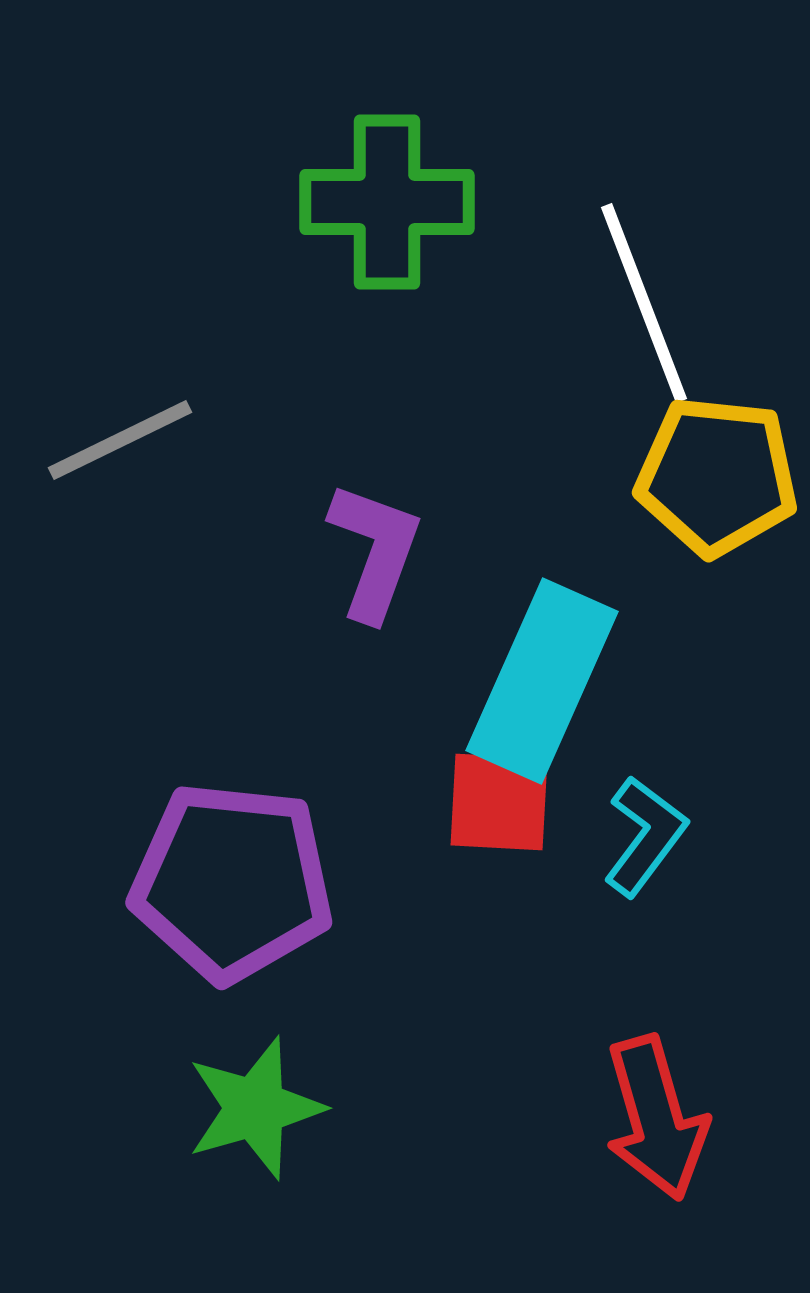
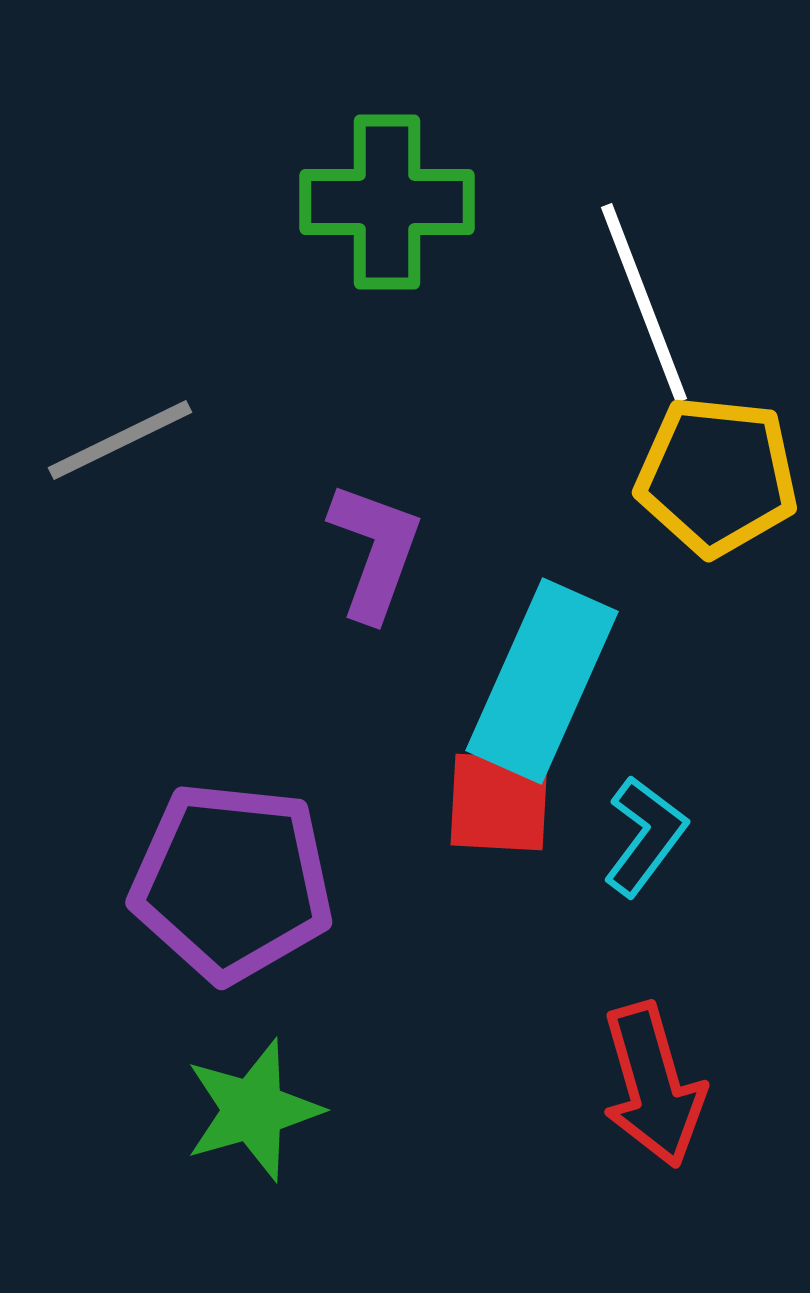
green star: moved 2 px left, 2 px down
red arrow: moved 3 px left, 33 px up
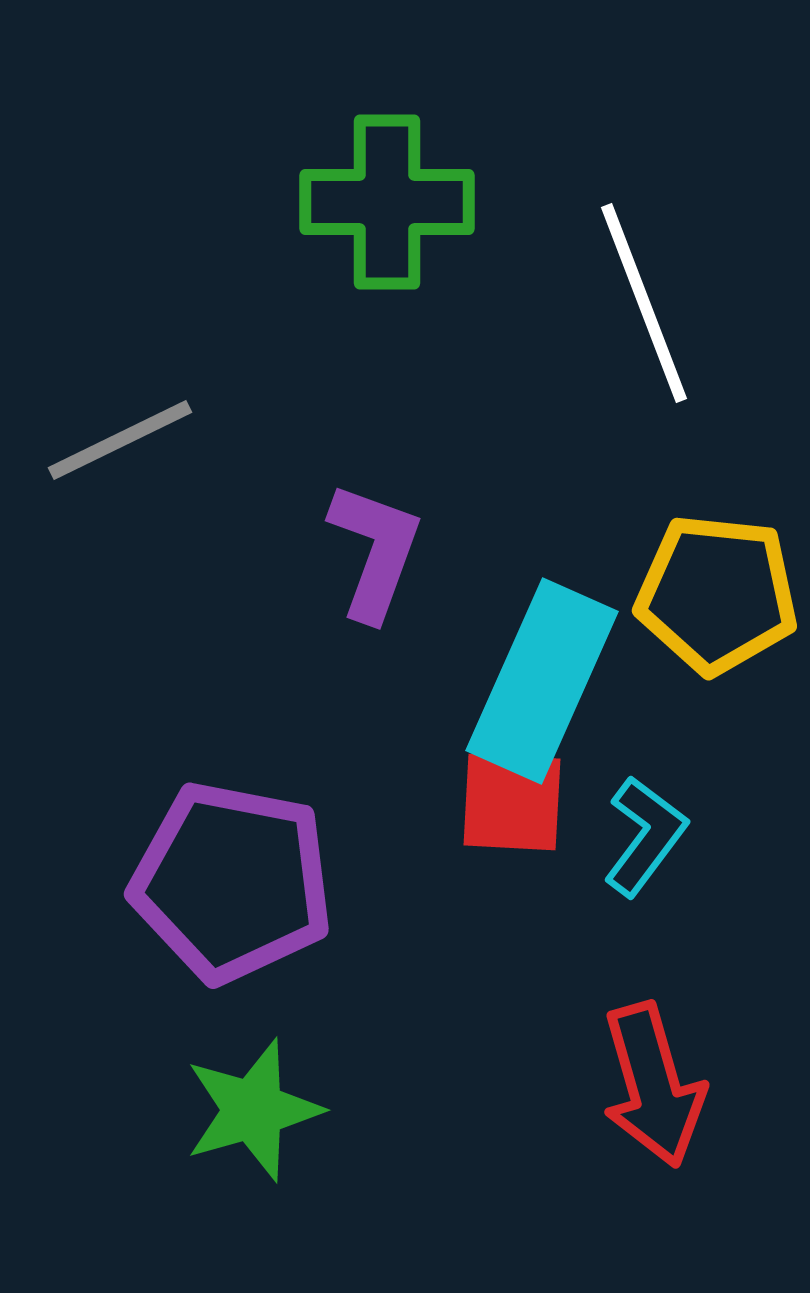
yellow pentagon: moved 118 px down
red square: moved 13 px right
purple pentagon: rotated 5 degrees clockwise
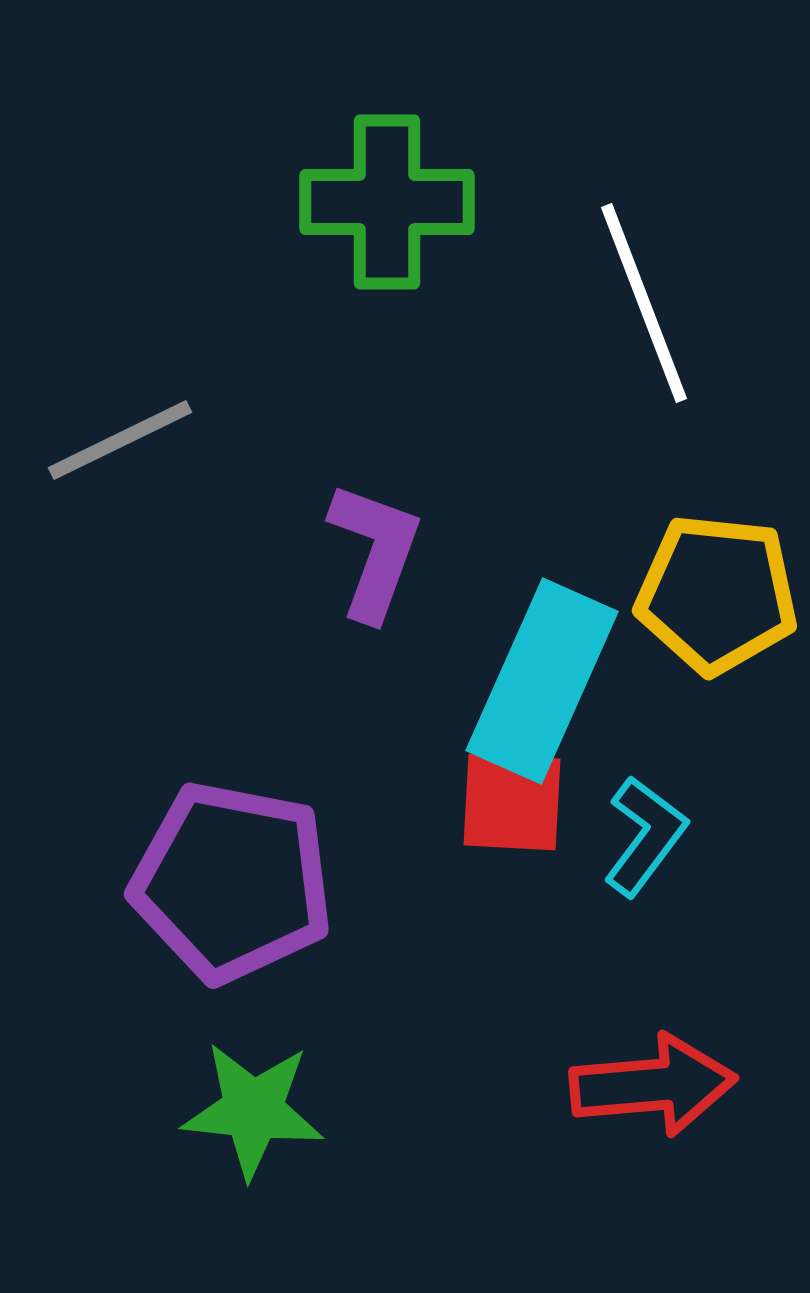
red arrow: rotated 79 degrees counterclockwise
green star: rotated 22 degrees clockwise
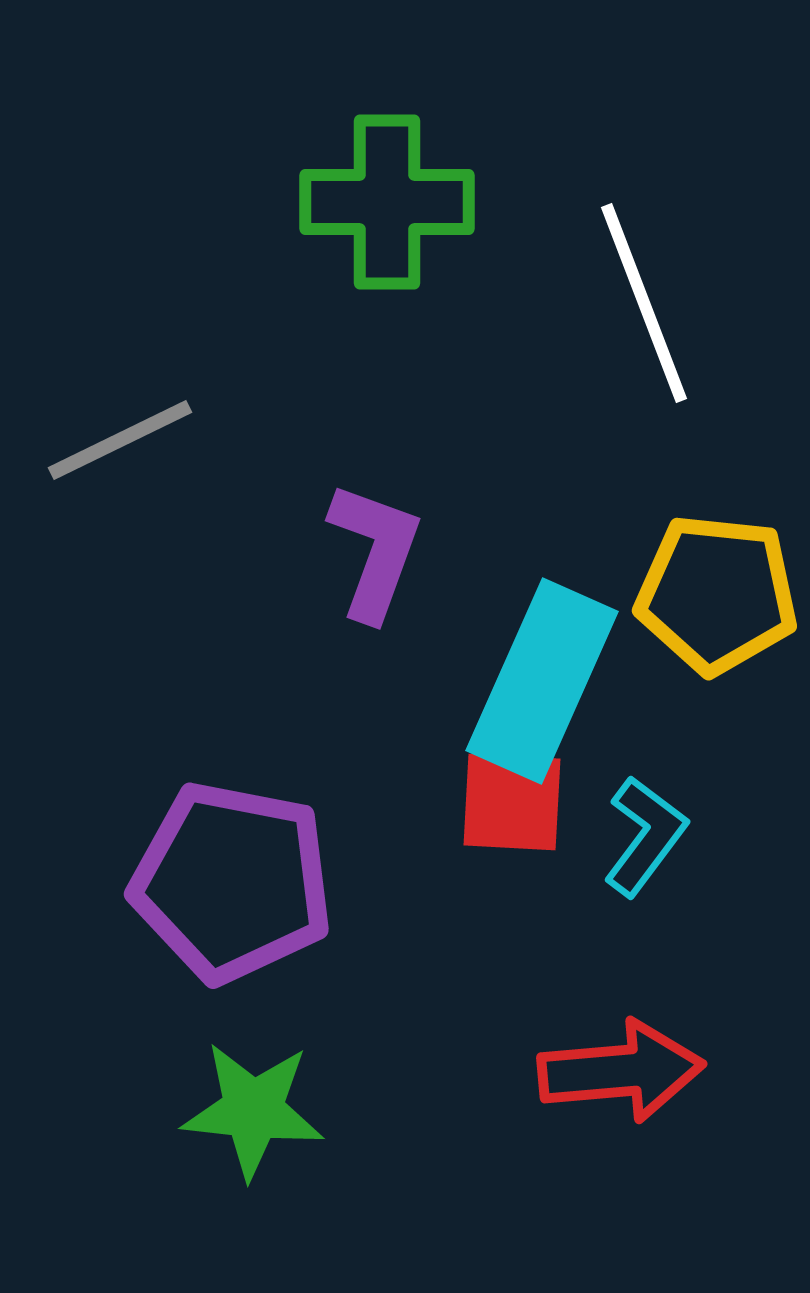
red arrow: moved 32 px left, 14 px up
